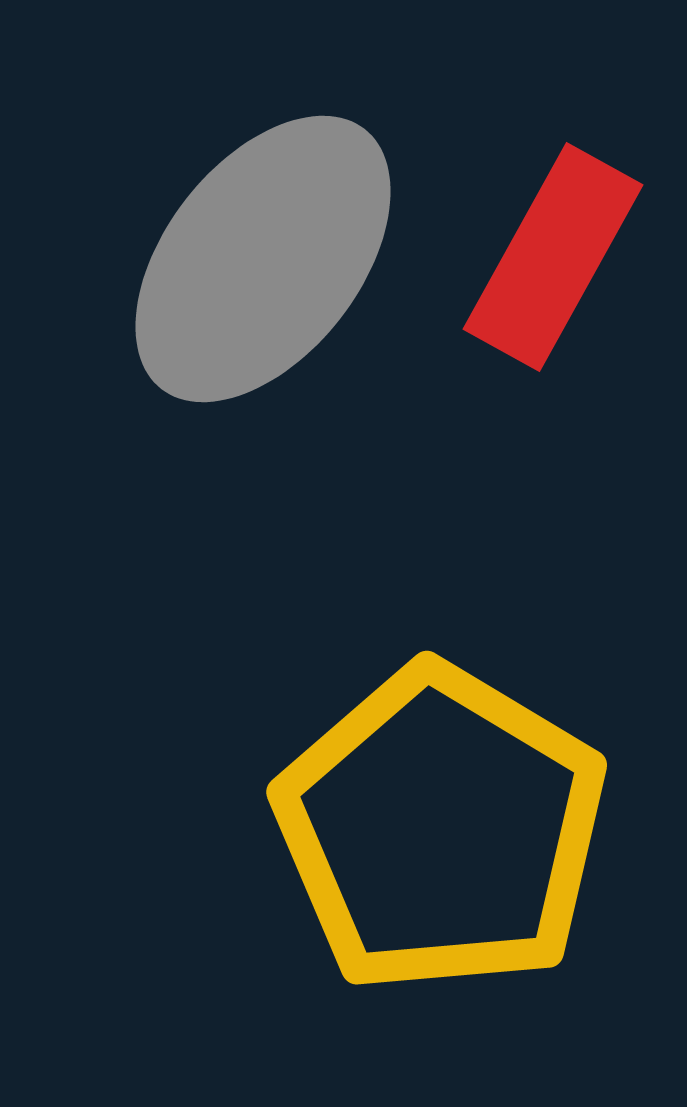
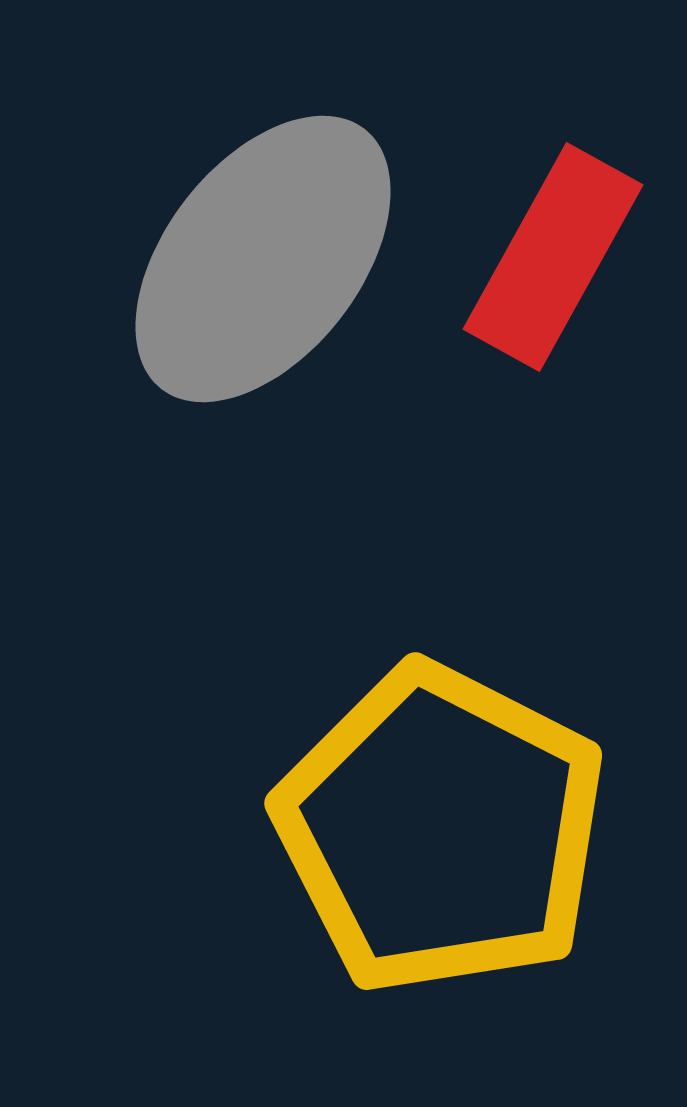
yellow pentagon: rotated 4 degrees counterclockwise
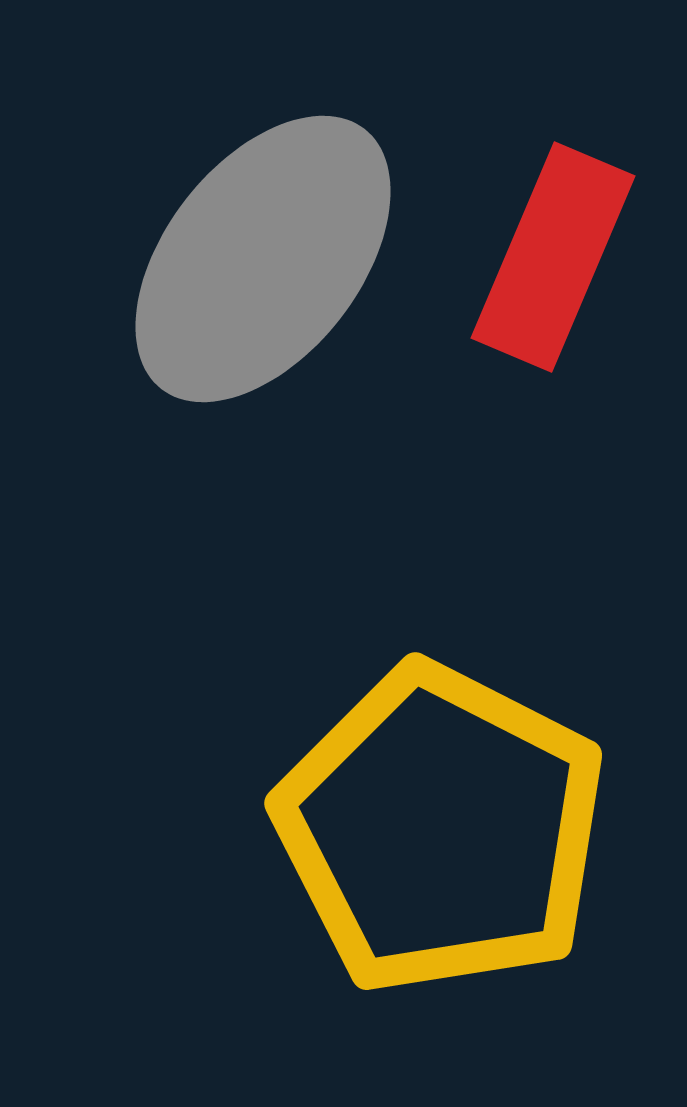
red rectangle: rotated 6 degrees counterclockwise
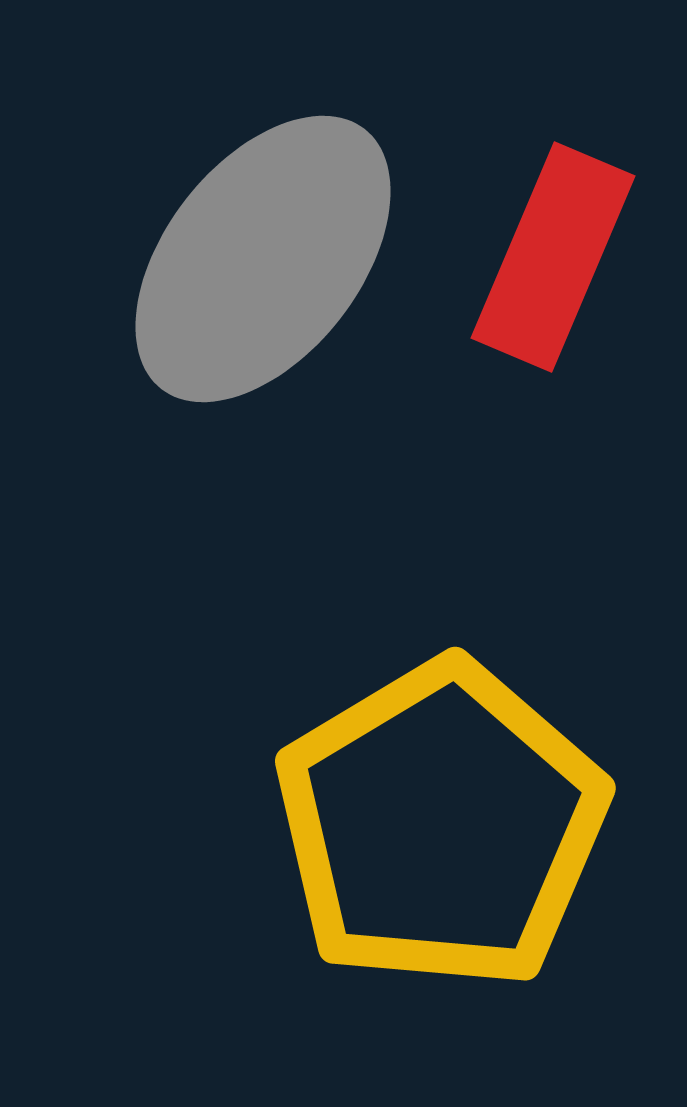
yellow pentagon: moved 4 px up; rotated 14 degrees clockwise
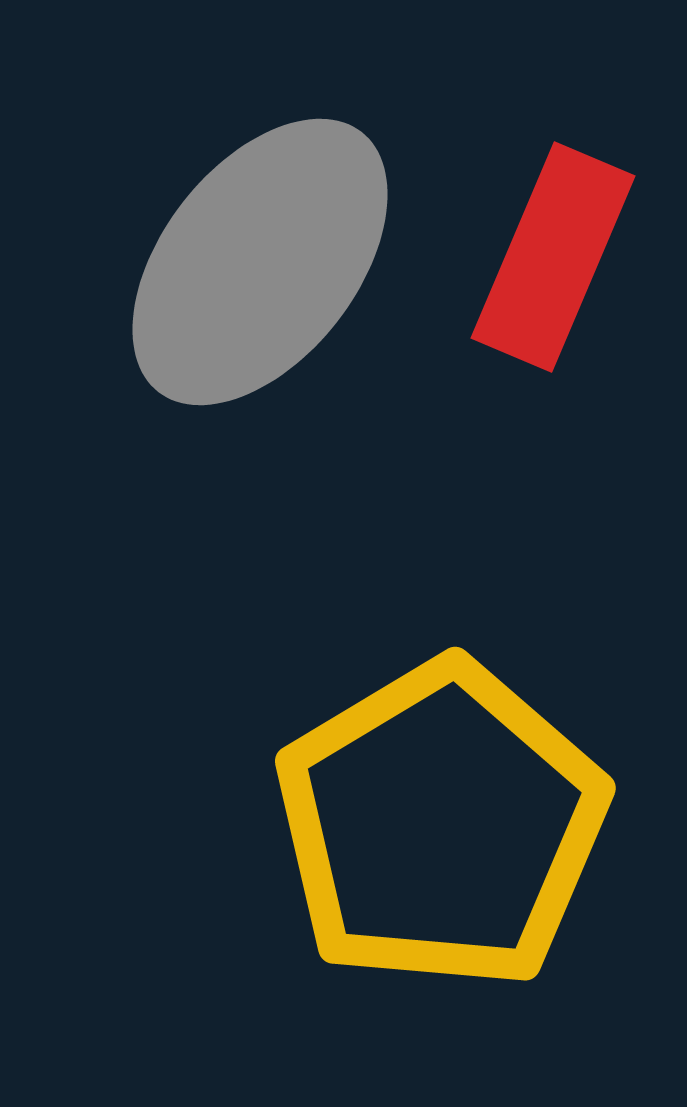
gray ellipse: moved 3 px left, 3 px down
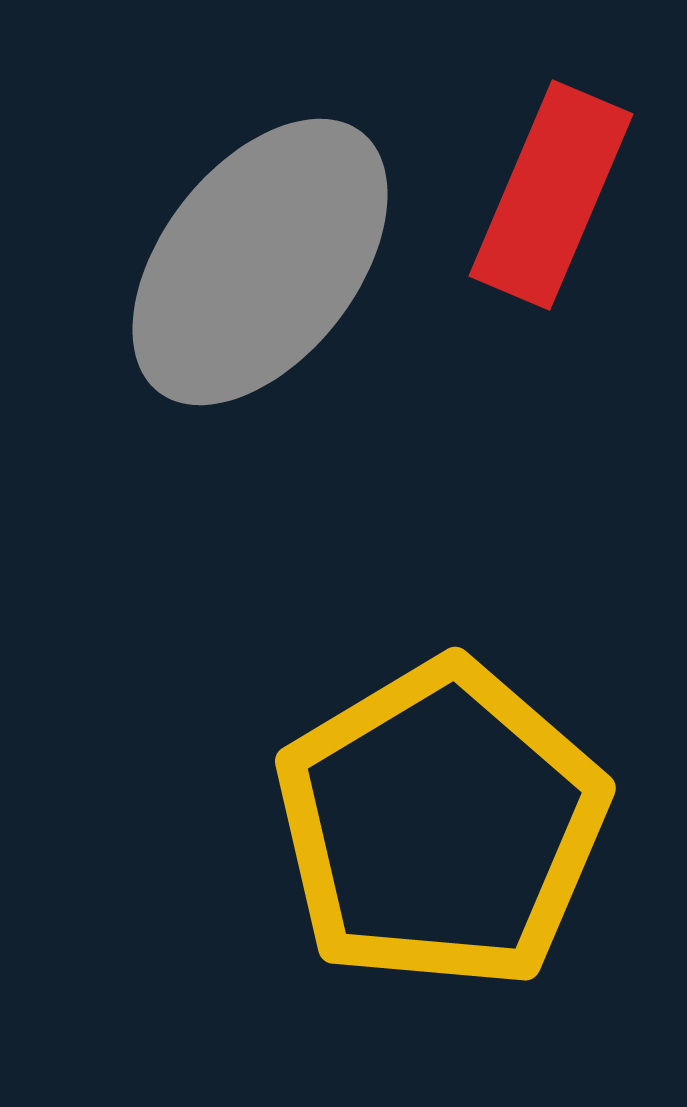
red rectangle: moved 2 px left, 62 px up
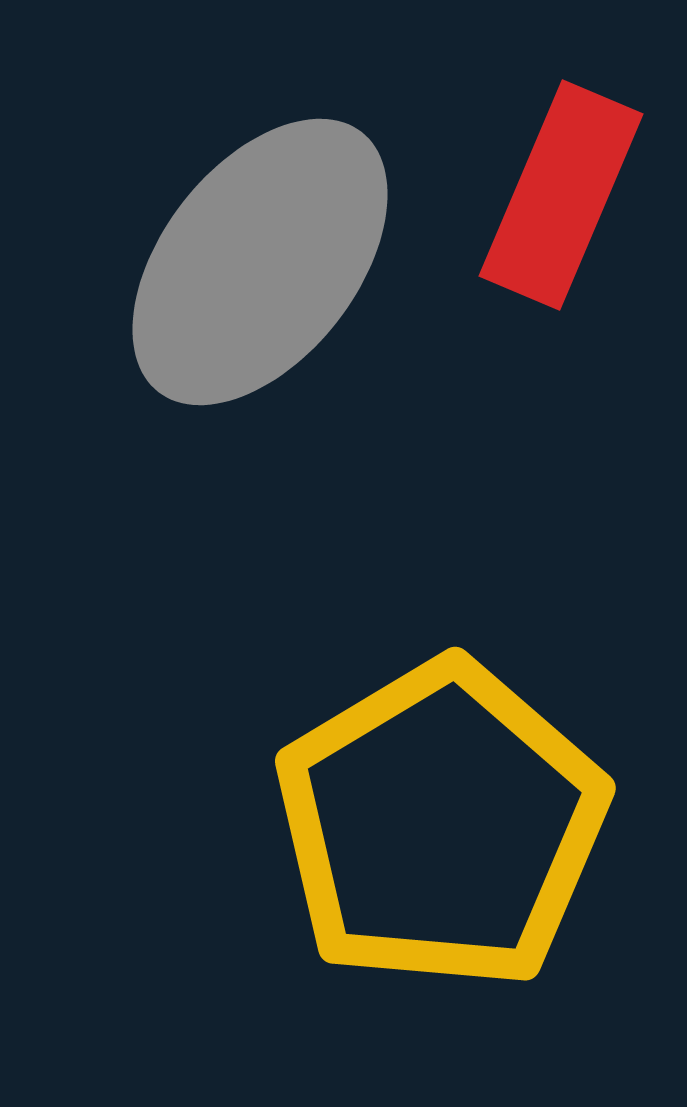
red rectangle: moved 10 px right
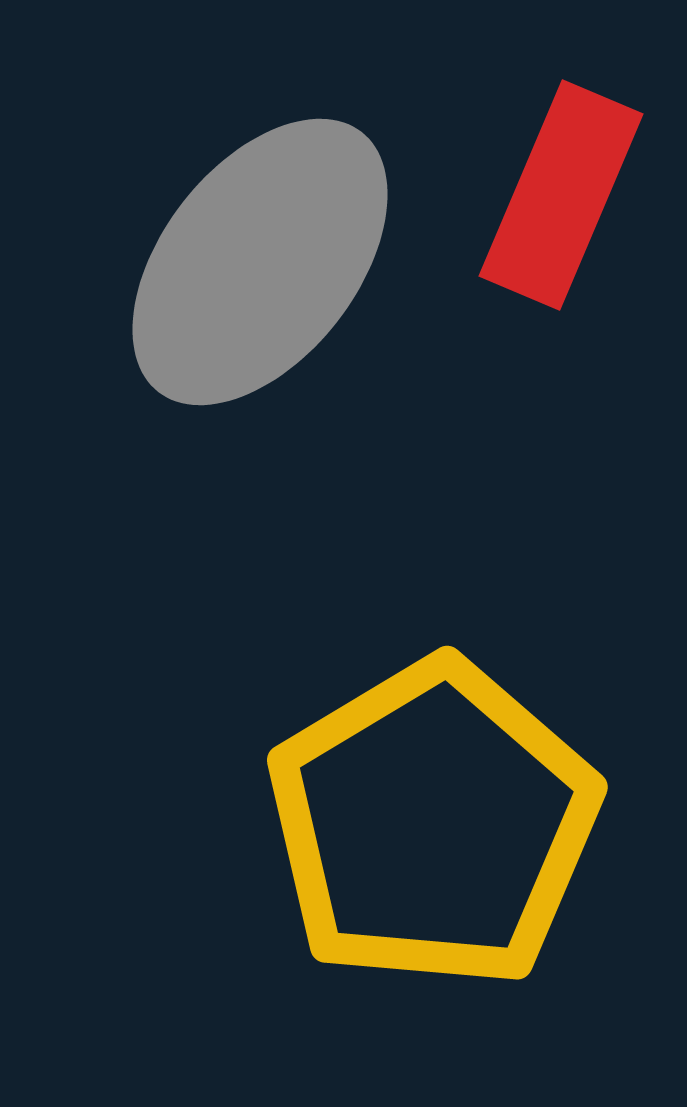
yellow pentagon: moved 8 px left, 1 px up
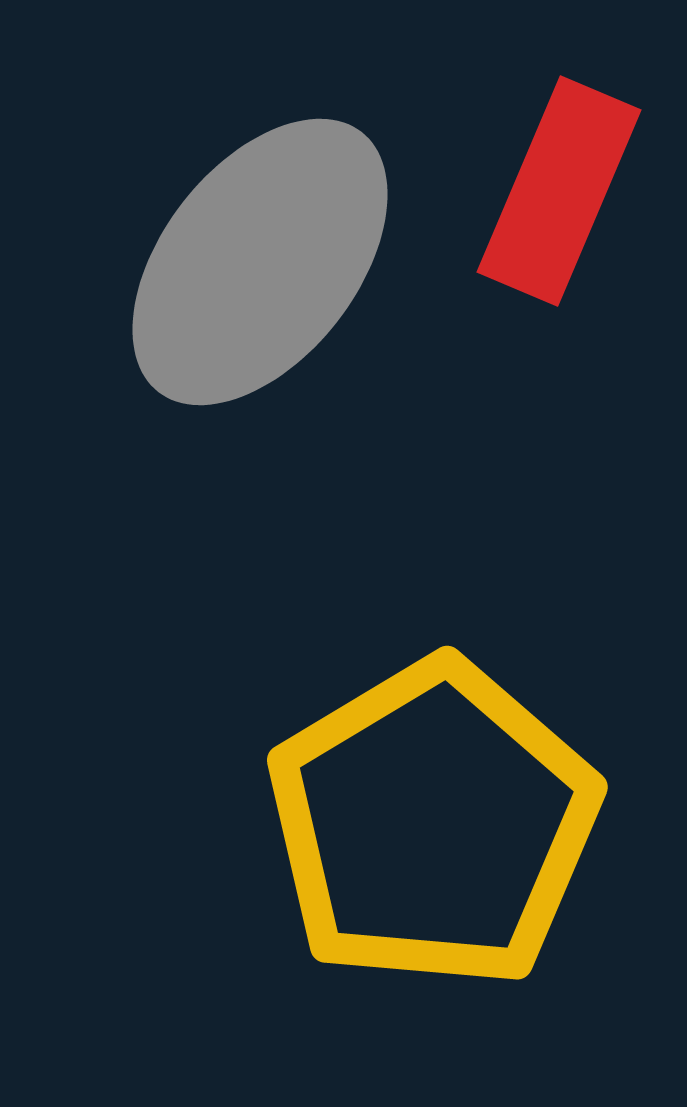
red rectangle: moved 2 px left, 4 px up
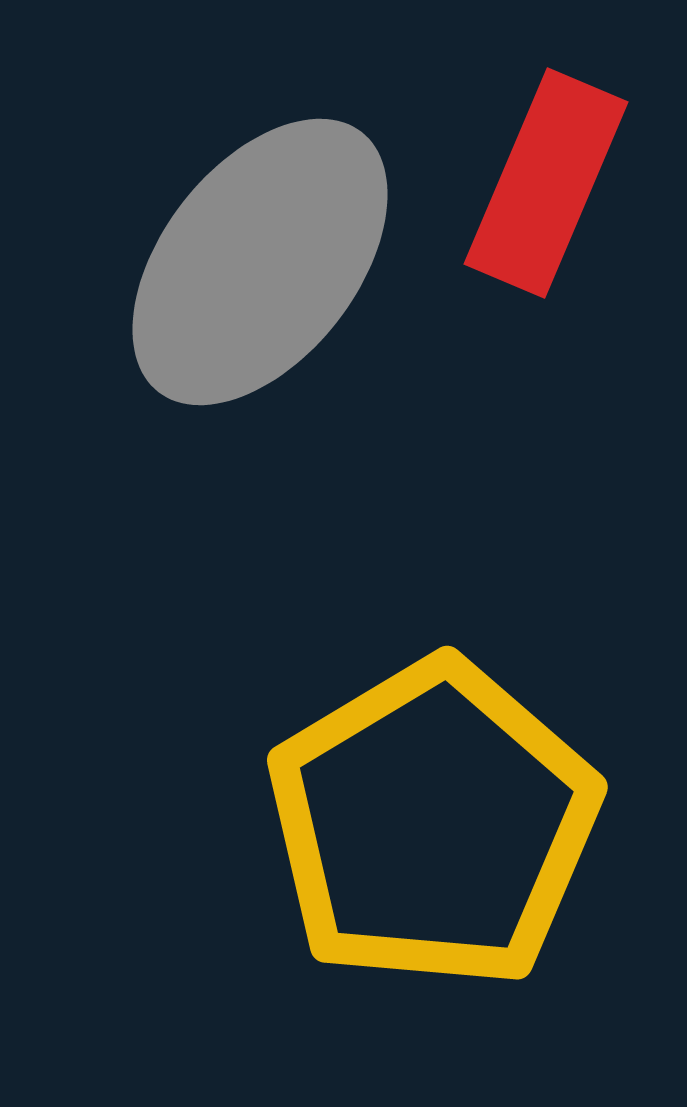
red rectangle: moved 13 px left, 8 px up
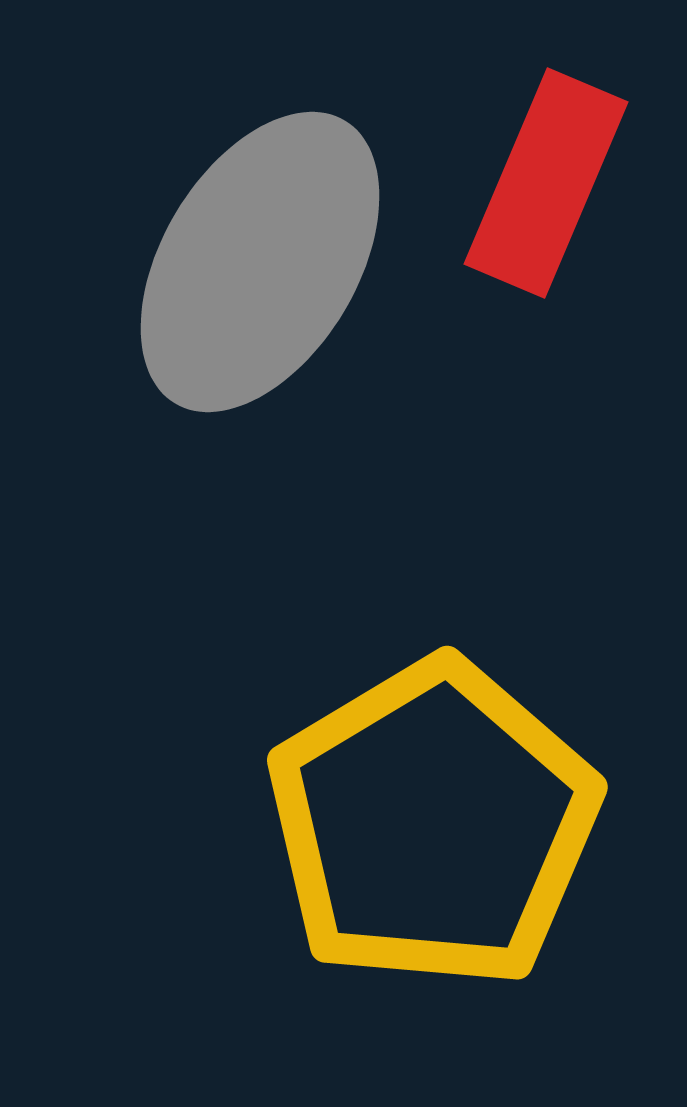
gray ellipse: rotated 7 degrees counterclockwise
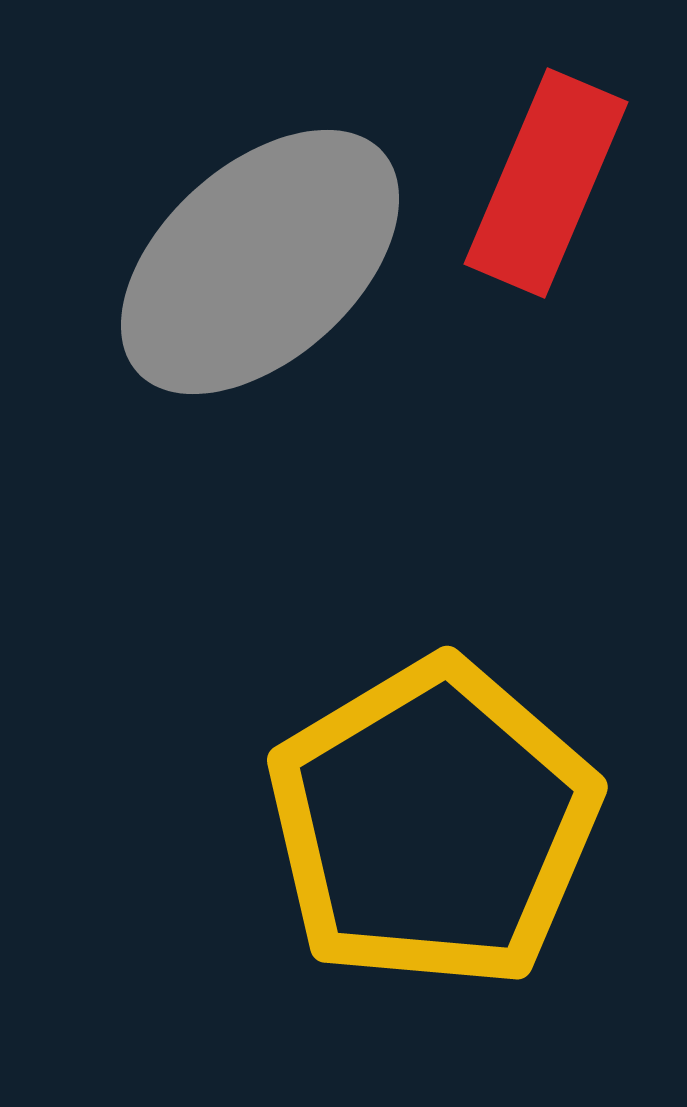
gray ellipse: rotated 17 degrees clockwise
